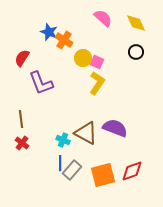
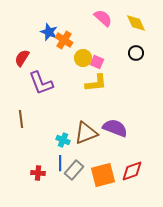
black circle: moved 1 px down
yellow L-shape: moved 1 px left; rotated 50 degrees clockwise
brown triangle: rotated 50 degrees counterclockwise
red cross: moved 16 px right, 30 px down; rotated 32 degrees counterclockwise
gray rectangle: moved 2 px right
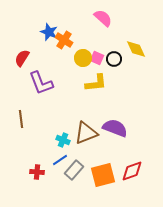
yellow diamond: moved 26 px down
black circle: moved 22 px left, 6 px down
pink square: moved 4 px up
blue line: moved 3 px up; rotated 56 degrees clockwise
red cross: moved 1 px left, 1 px up
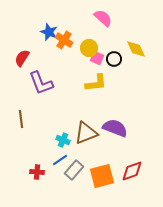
yellow circle: moved 6 px right, 10 px up
orange square: moved 1 px left, 1 px down
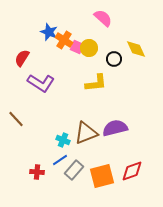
pink square: moved 20 px left, 11 px up
purple L-shape: rotated 36 degrees counterclockwise
brown line: moved 5 px left; rotated 36 degrees counterclockwise
purple semicircle: rotated 35 degrees counterclockwise
